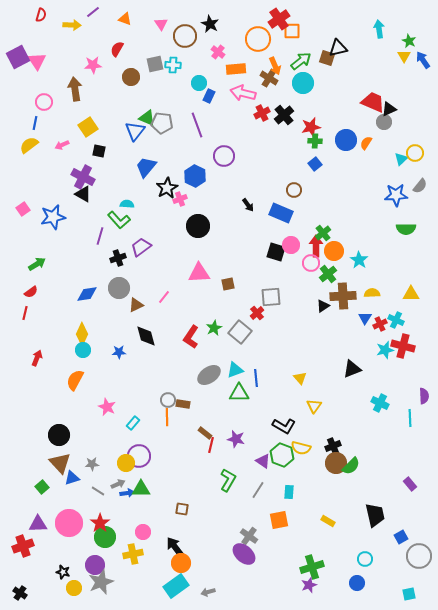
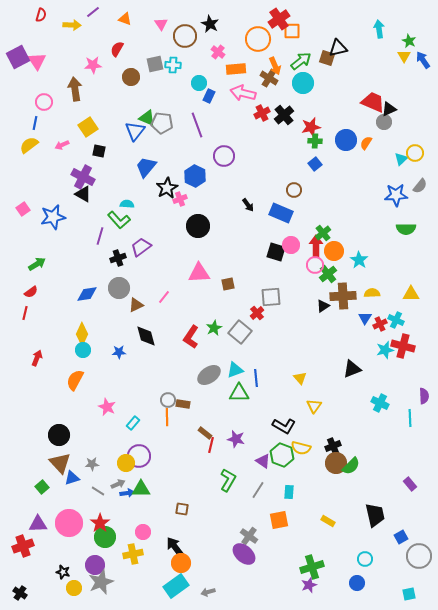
pink circle at (311, 263): moved 4 px right, 2 px down
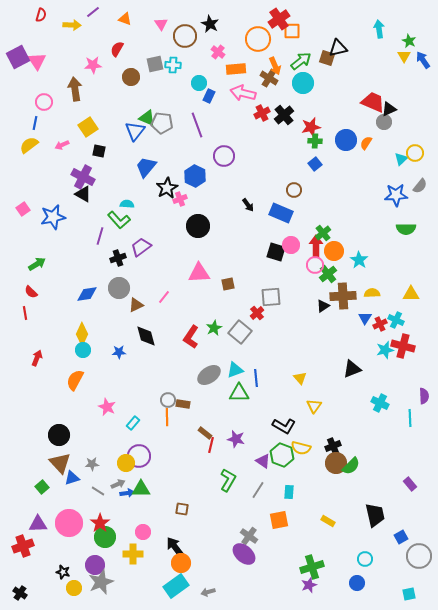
red semicircle at (31, 292): rotated 80 degrees clockwise
red line at (25, 313): rotated 24 degrees counterclockwise
yellow cross at (133, 554): rotated 12 degrees clockwise
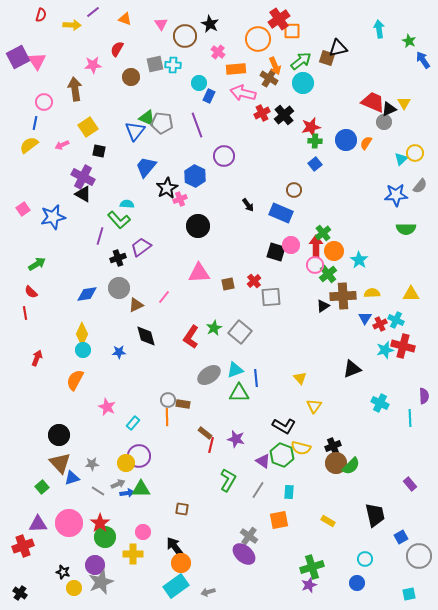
yellow triangle at (404, 56): moved 47 px down
red cross at (257, 313): moved 3 px left, 32 px up
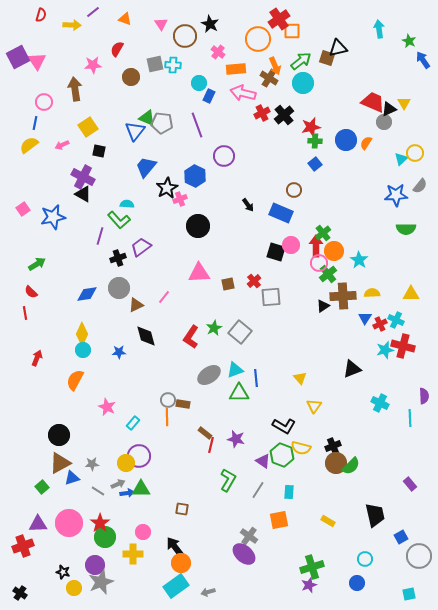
pink circle at (315, 265): moved 4 px right, 2 px up
brown triangle at (60, 463): rotated 45 degrees clockwise
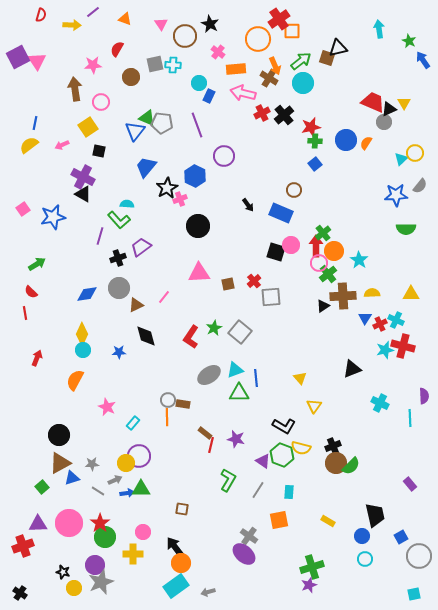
pink circle at (44, 102): moved 57 px right
gray arrow at (118, 484): moved 3 px left, 4 px up
blue circle at (357, 583): moved 5 px right, 47 px up
cyan square at (409, 594): moved 5 px right
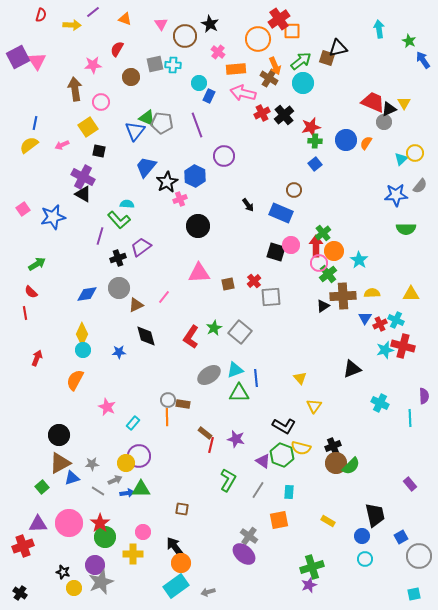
black star at (167, 188): moved 6 px up
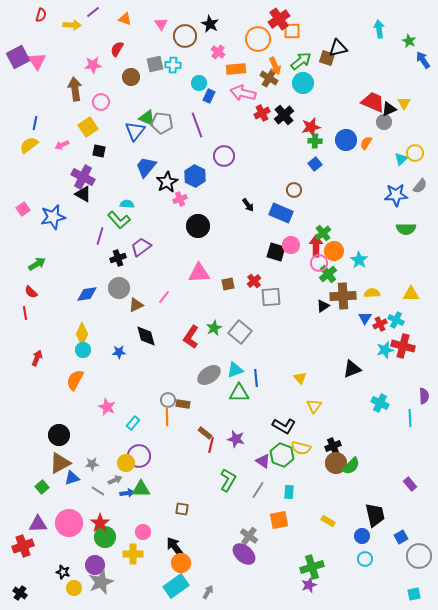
gray arrow at (208, 592): rotated 136 degrees clockwise
